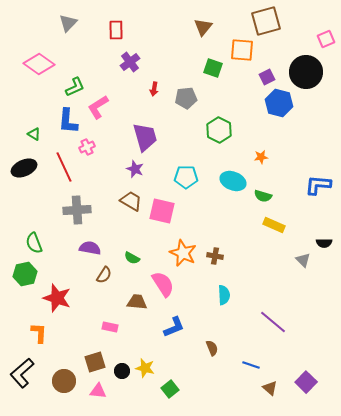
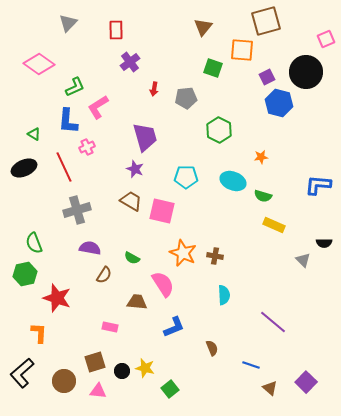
gray cross at (77, 210): rotated 12 degrees counterclockwise
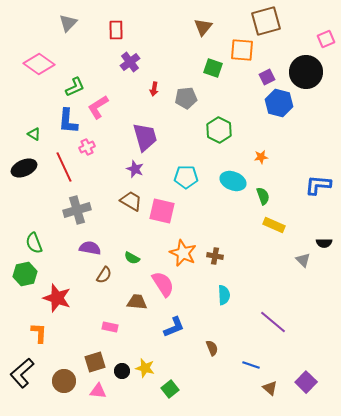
green semicircle at (263, 196): rotated 126 degrees counterclockwise
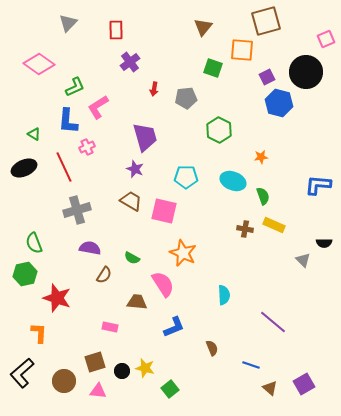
pink square at (162, 211): moved 2 px right
brown cross at (215, 256): moved 30 px right, 27 px up
purple square at (306, 382): moved 2 px left, 2 px down; rotated 15 degrees clockwise
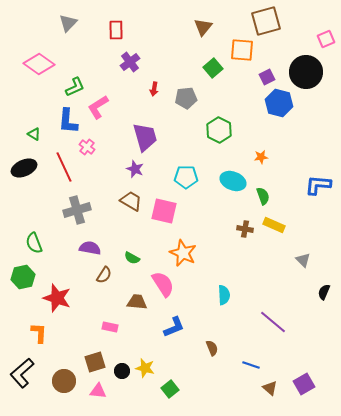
green square at (213, 68): rotated 30 degrees clockwise
pink cross at (87, 147): rotated 28 degrees counterclockwise
black semicircle at (324, 243): moved 49 px down; rotated 112 degrees clockwise
green hexagon at (25, 274): moved 2 px left, 3 px down
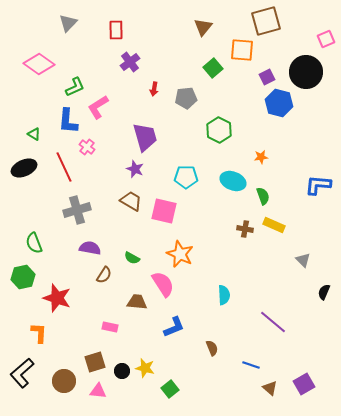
orange star at (183, 253): moved 3 px left, 1 px down
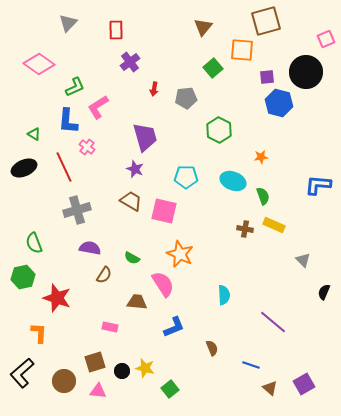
purple square at (267, 77): rotated 21 degrees clockwise
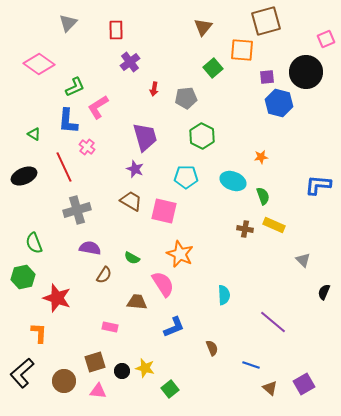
green hexagon at (219, 130): moved 17 px left, 6 px down
black ellipse at (24, 168): moved 8 px down
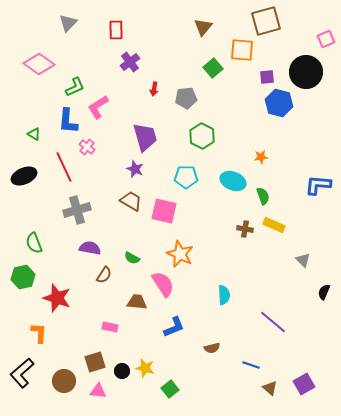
brown semicircle at (212, 348): rotated 98 degrees clockwise
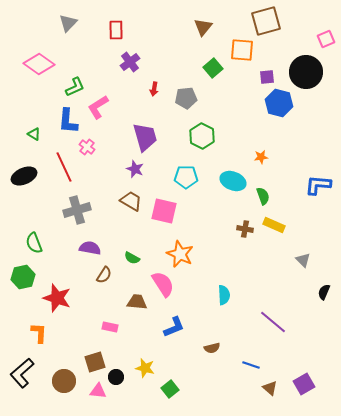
black circle at (122, 371): moved 6 px left, 6 px down
